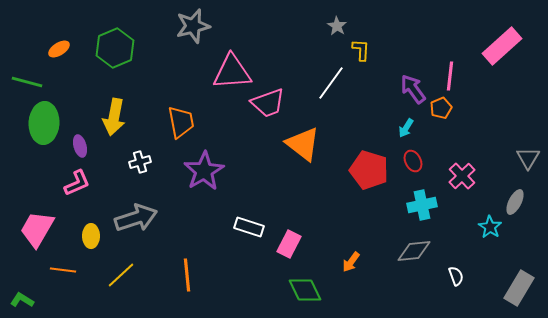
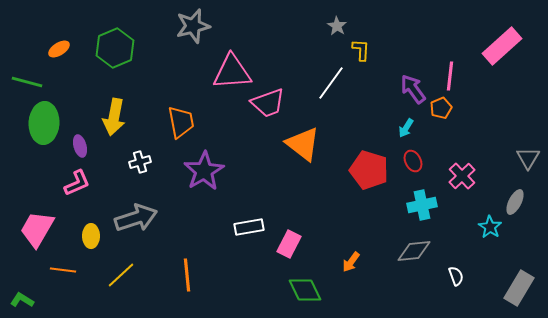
white rectangle at (249, 227): rotated 28 degrees counterclockwise
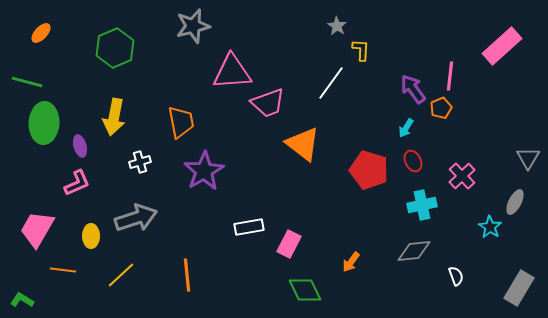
orange ellipse at (59, 49): moved 18 px left, 16 px up; rotated 15 degrees counterclockwise
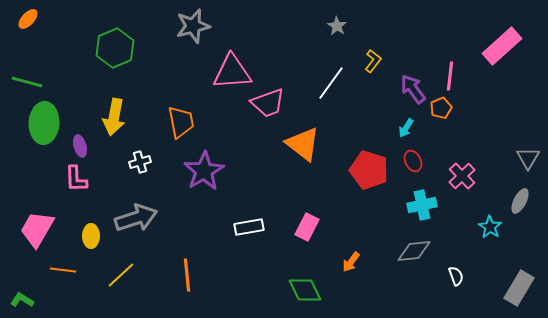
orange ellipse at (41, 33): moved 13 px left, 14 px up
yellow L-shape at (361, 50): moved 12 px right, 11 px down; rotated 35 degrees clockwise
pink L-shape at (77, 183): moved 1 px left, 4 px up; rotated 112 degrees clockwise
gray ellipse at (515, 202): moved 5 px right, 1 px up
pink rectangle at (289, 244): moved 18 px right, 17 px up
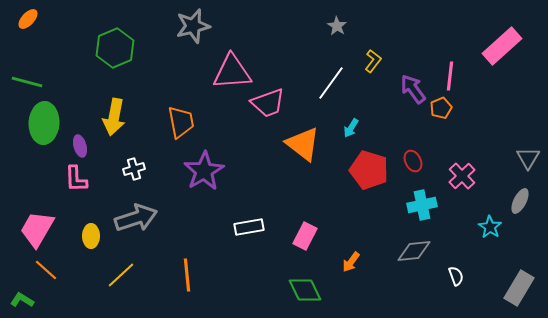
cyan arrow at (406, 128): moved 55 px left
white cross at (140, 162): moved 6 px left, 7 px down
pink rectangle at (307, 227): moved 2 px left, 9 px down
orange line at (63, 270): moved 17 px left; rotated 35 degrees clockwise
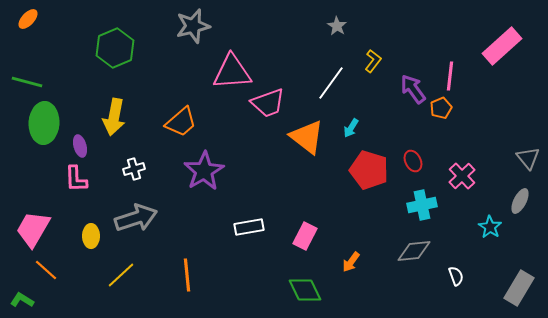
orange trapezoid at (181, 122): rotated 60 degrees clockwise
orange triangle at (303, 144): moved 4 px right, 7 px up
gray triangle at (528, 158): rotated 10 degrees counterclockwise
pink trapezoid at (37, 229): moved 4 px left
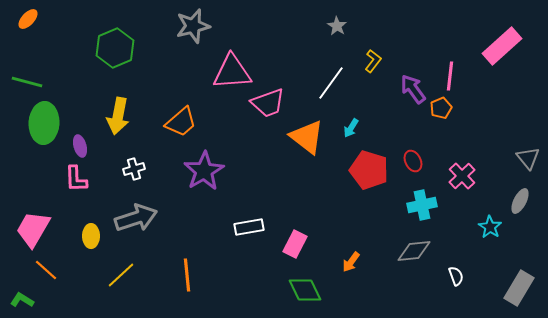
yellow arrow at (114, 117): moved 4 px right, 1 px up
pink rectangle at (305, 236): moved 10 px left, 8 px down
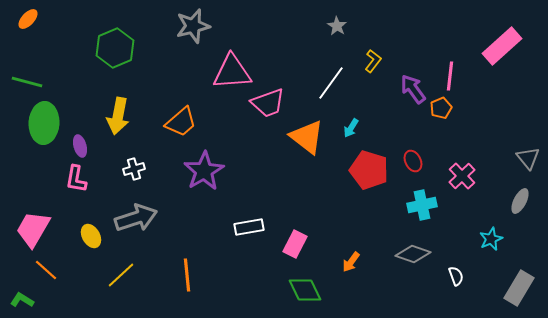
pink L-shape at (76, 179): rotated 12 degrees clockwise
cyan star at (490, 227): moved 1 px right, 12 px down; rotated 15 degrees clockwise
yellow ellipse at (91, 236): rotated 30 degrees counterclockwise
gray diamond at (414, 251): moved 1 px left, 3 px down; rotated 24 degrees clockwise
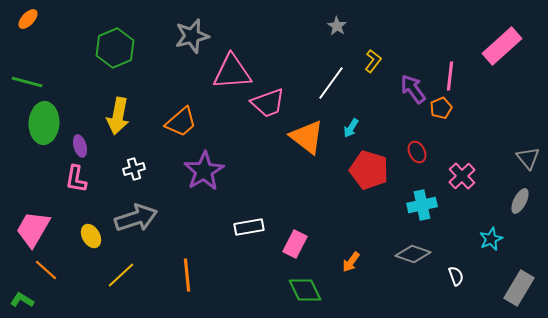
gray star at (193, 26): moved 1 px left, 10 px down
red ellipse at (413, 161): moved 4 px right, 9 px up
